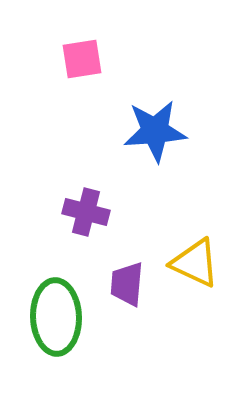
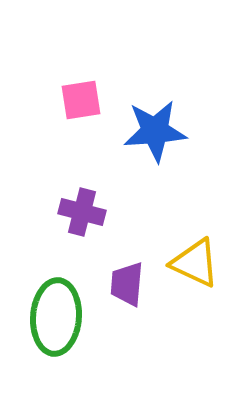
pink square: moved 1 px left, 41 px down
purple cross: moved 4 px left
green ellipse: rotated 6 degrees clockwise
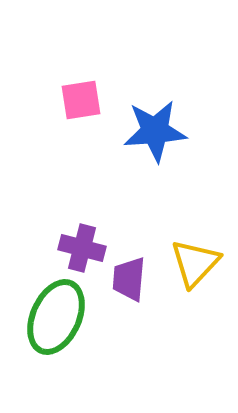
purple cross: moved 36 px down
yellow triangle: rotated 48 degrees clockwise
purple trapezoid: moved 2 px right, 5 px up
green ellipse: rotated 20 degrees clockwise
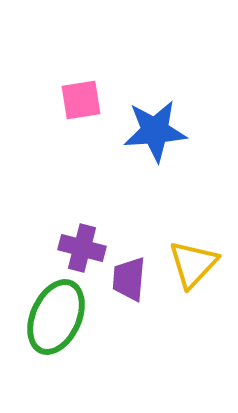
yellow triangle: moved 2 px left, 1 px down
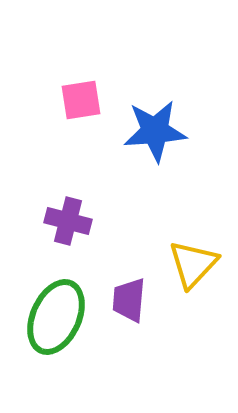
purple cross: moved 14 px left, 27 px up
purple trapezoid: moved 21 px down
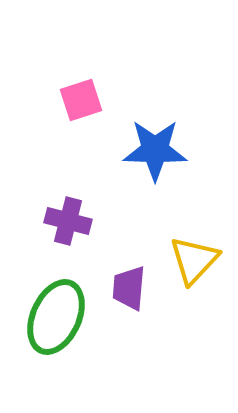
pink square: rotated 9 degrees counterclockwise
blue star: moved 19 px down; rotated 6 degrees clockwise
yellow triangle: moved 1 px right, 4 px up
purple trapezoid: moved 12 px up
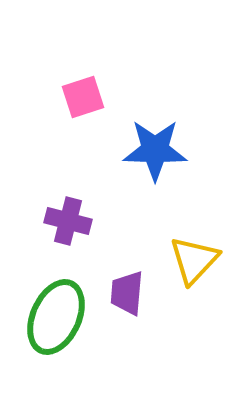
pink square: moved 2 px right, 3 px up
purple trapezoid: moved 2 px left, 5 px down
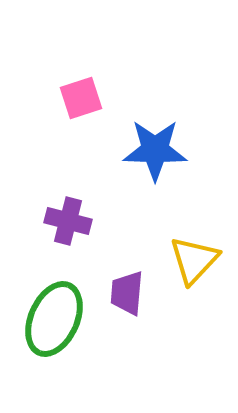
pink square: moved 2 px left, 1 px down
green ellipse: moved 2 px left, 2 px down
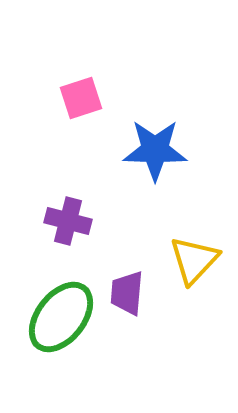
green ellipse: moved 7 px right, 2 px up; rotated 14 degrees clockwise
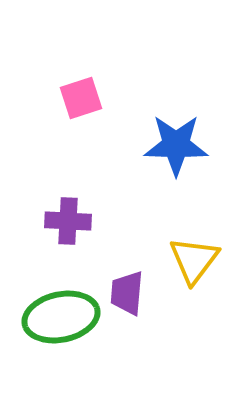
blue star: moved 21 px right, 5 px up
purple cross: rotated 12 degrees counterclockwise
yellow triangle: rotated 6 degrees counterclockwise
green ellipse: rotated 40 degrees clockwise
